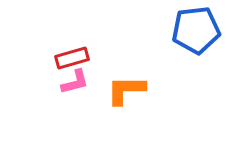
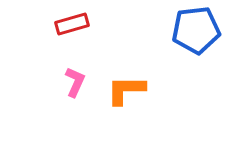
red rectangle: moved 34 px up
pink L-shape: rotated 52 degrees counterclockwise
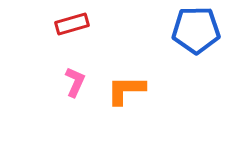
blue pentagon: rotated 6 degrees clockwise
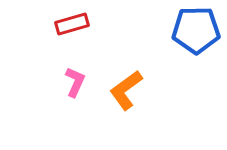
orange L-shape: rotated 36 degrees counterclockwise
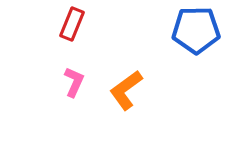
red rectangle: rotated 52 degrees counterclockwise
pink L-shape: moved 1 px left
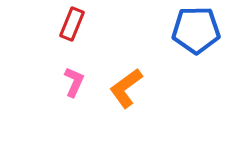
orange L-shape: moved 2 px up
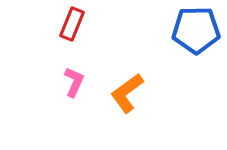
orange L-shape: moved 1 px right, 5 px down
